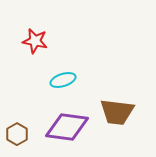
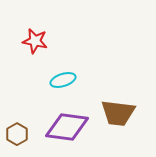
brown trapezoid: moved 1 px right, 1 px down
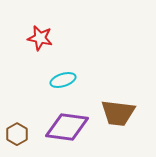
red star: moved 5 px right, 3 px up
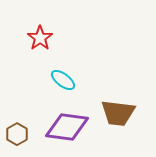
red star: rotated 25 degrees clockwise
cyan ellipse: rotated 55 degrees clockwise
